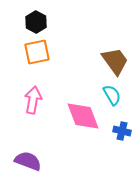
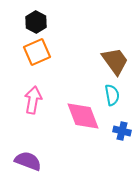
orange square: rotated 12 degrees counterclockwise
cyan semicircle: rotated 20 degrees clockwise
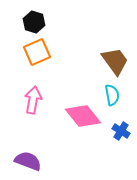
black hexagon: moved 2 px left; rotated 10 degrees counterclockwise
pink diamond: rotated 18 degrees counterclockwise
blue cross: moved 1 px left; rotated 18 degrees clockwise
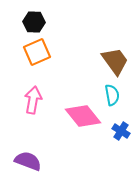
black hexagon: rotated 15 degrees counterclockwise
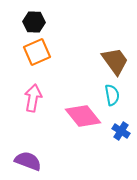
pink arrow: moved 2 px up
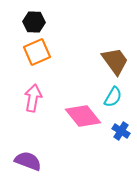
cyan semicircle: moved 1 px right, 2 px down; rotated 40 degrees clockwise
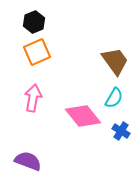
black hexagon: rotated 25 degrees counterclockwise
cyan semicircle: moved 1 px right, 1 px down
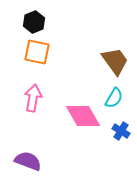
orange square: rotated 36 degrees clockwise
pink diamond: rotated 9 degrees clockwise
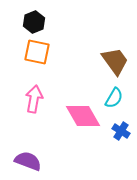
pink arrow: moved 1 px right, 1 px down
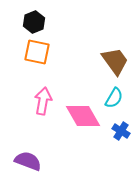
pink arrow: moved 9 px right, 2 px down
